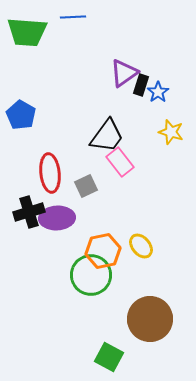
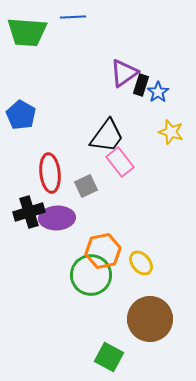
yellow ellipse: moved 17 px down
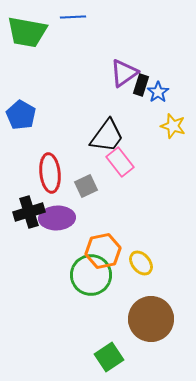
green trapezoid: rotated 6 degrees clockwise
yellow star: moved 2 px right, 6 px up
brown circle: moved 1 px right
green square: rotated 28 degrees clockwise
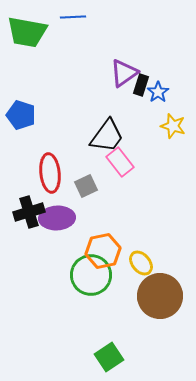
blue pentagon: rotated 12 degrees counterclockwise
brown circle: moved 9 px right, 23 px up
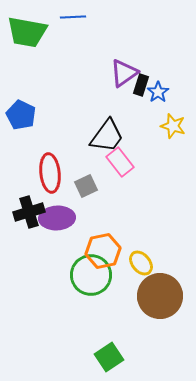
blue pentagon: rotated 8 degrees clockwise
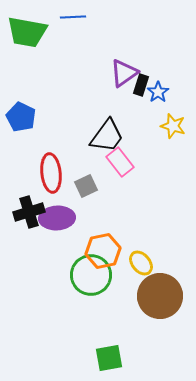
blue pentagon: moved 2 px down
red ellipse: moved 1 px right
green square: moved 1 px down; rotated 24 degrees clockwise
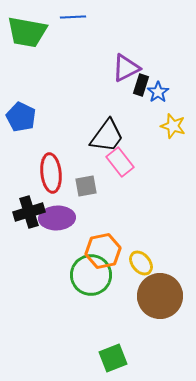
purple triangle: moved 2 px right, 5 px up; rotated 8 degrees clockwise
gray square: rotated 15 degrees clockwise
green square: moved 4 px right; rotated 12 degrees counterclockwise
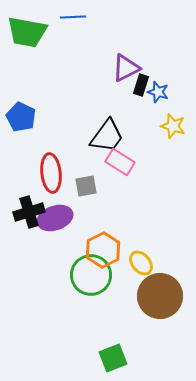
blue star: rotated 20 degrees counterclockwise
pink rectangle: rotated 20 degrees counterclockwise
purple ellipse: moved 2 px left; rotated 16 degrees counterclockwise
orange hexagon: moved 1 px up; rotated 16 degrees counterclockwise
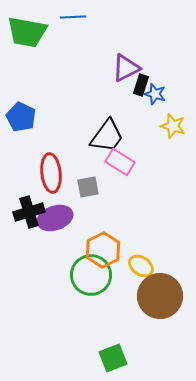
blue star: moved 3 px left, 2 px down
gray square: moved 2 px right, 1 px down
yellow ellipse: moved 3 px down; rotated 15 degrees counterclockwise
